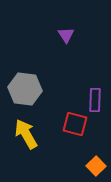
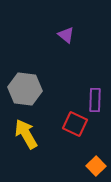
purple triangle: rotated 18 degrees counterclockwise
red square: rotated 10 degrees clockwise
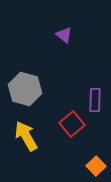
purple triangle: moved 2 px left
gray hexagon: rotated 8 degrees clockwise
red square: moved 3 px left; rotated 25 degrees clockwise
yellow arrow: moved 2 px down
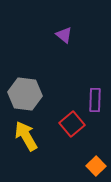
gray hexagon: moved 5 px down; rotated 8 degrees counterclockwise
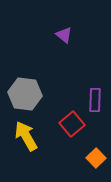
orange square: moved 8 px up
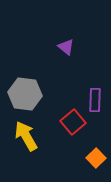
purple triangle: moved 2 px right, 12 px down
red square: moved 1 px right, 2 px up
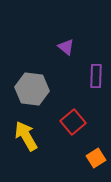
gray hexagon: moved 7 px right, 5 px up
purple rectangle: moved 1 px right, 24 px up
orange square: rotated 12 degrees clockwise
